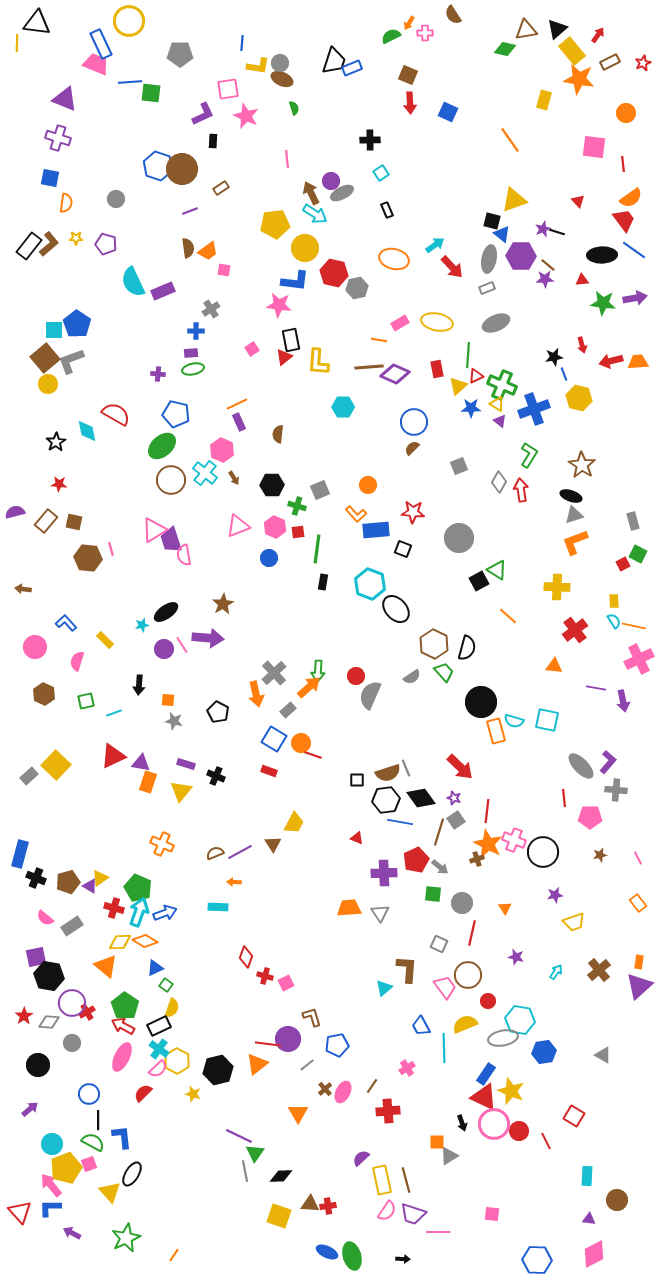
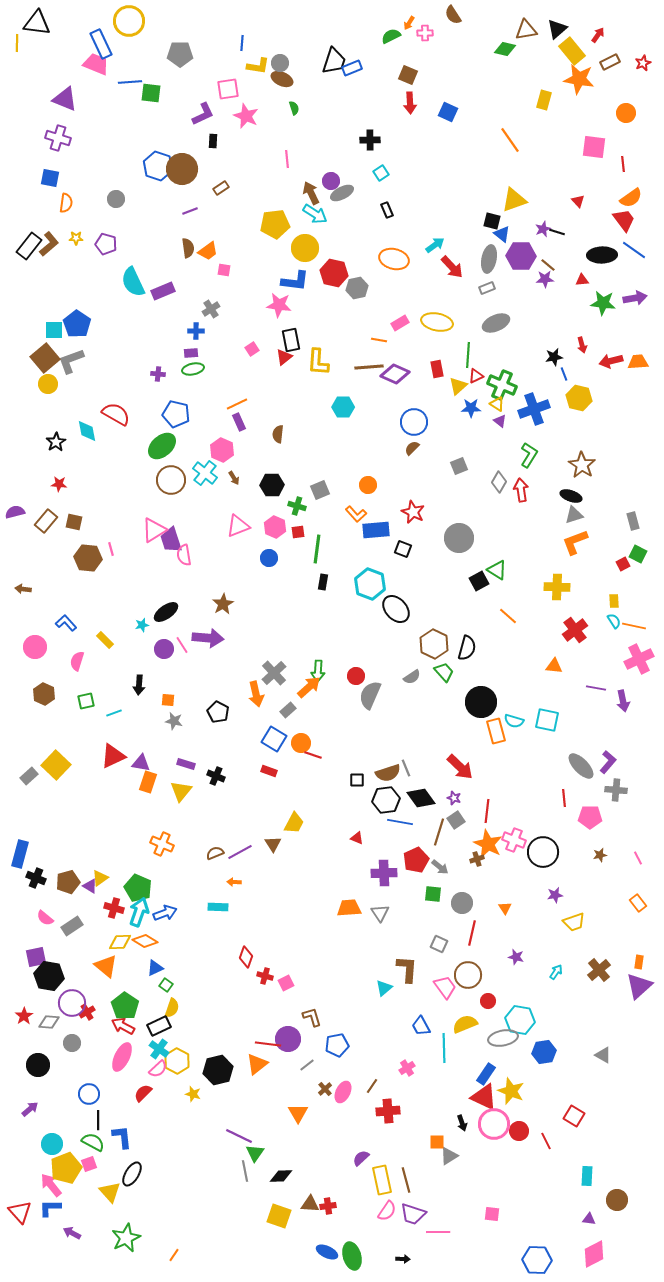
red star at (413, 512): rotated 20 degrees clockwise
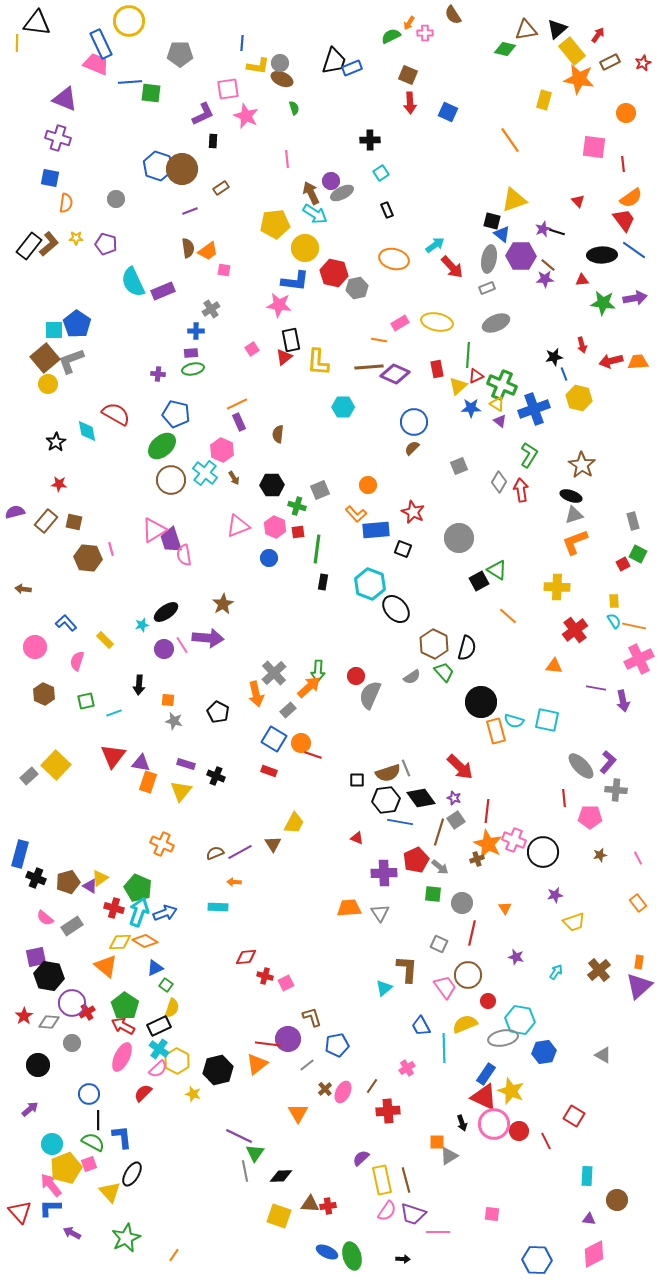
red triangle at (113, 756): rotated 28 degrees counterclockwise
red diamond at (246, 957): rotated 65 degrees clockwise
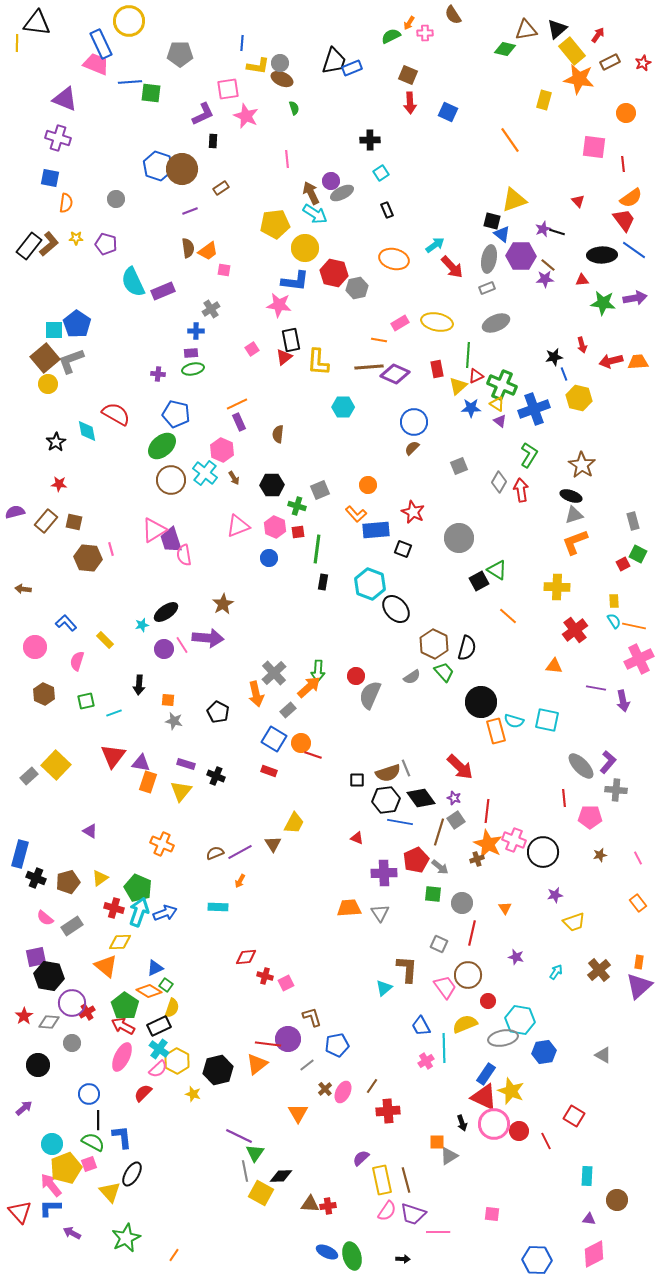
orange arrow at (234, 882): moved 6 px right, 1 px up; rotated 64 degrees counterclockwise
purple triangle at (90, 886): moved 55 px up
orange diamond at (145, 941): moved 4 px right, 50 px down
pink cross at (407, 1068): moved 19 px right, 7 px up
purple arrow at (30, 1109): moved 6 px left, 1 px up
yellow square at (279, 1216): moved 18 px left, 23 px up; rotated 10 degrees clockwise
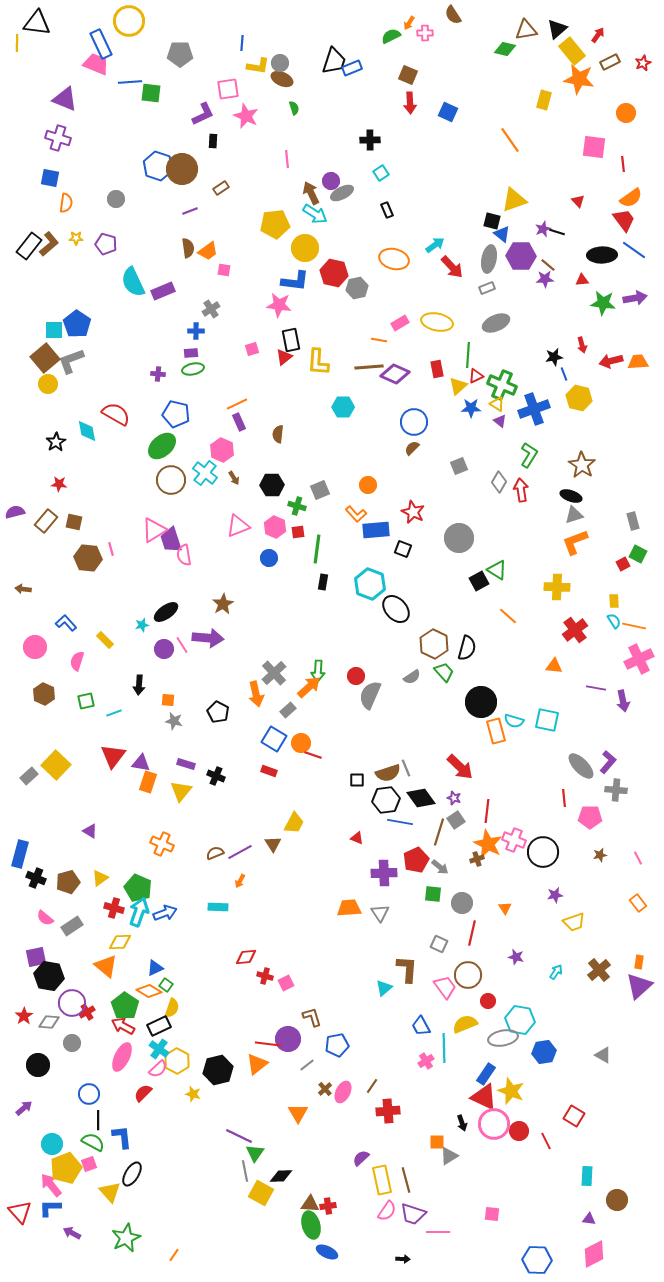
pink square at (252, 349): rotated 16 degrees clockwise
green ellipse at (352, 1256): moved 41 px left, 31 px up
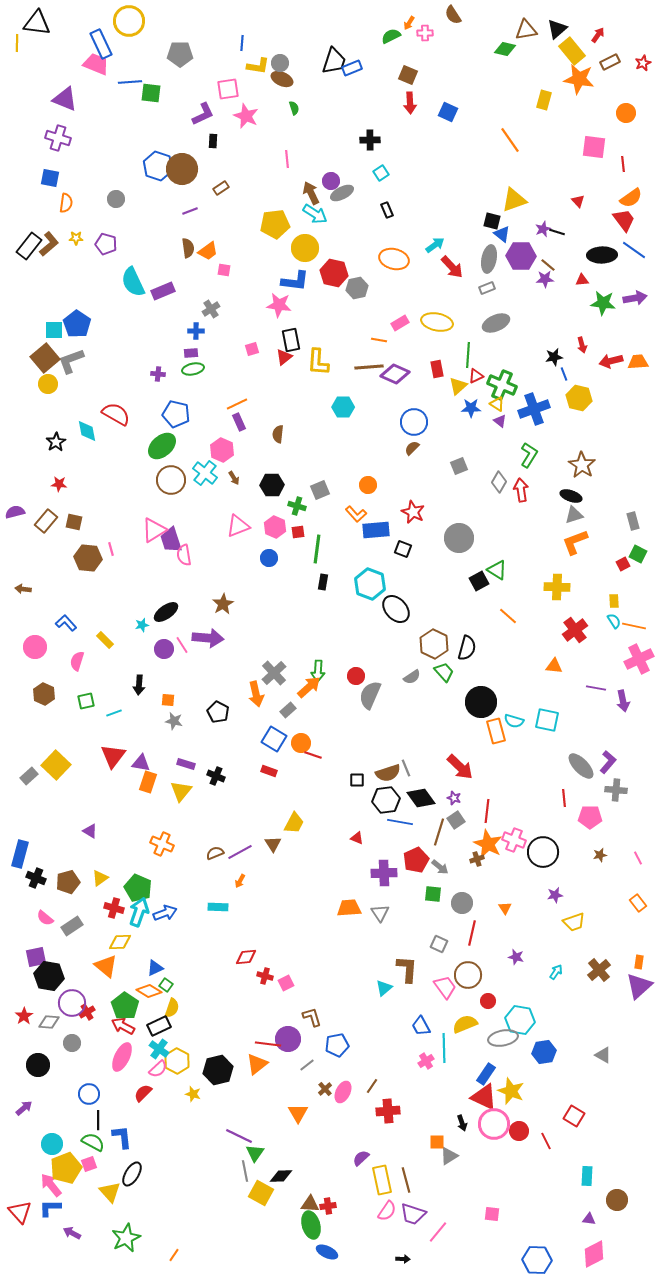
pink line at (438, 1232): rotated 50 degrees counterclockwise
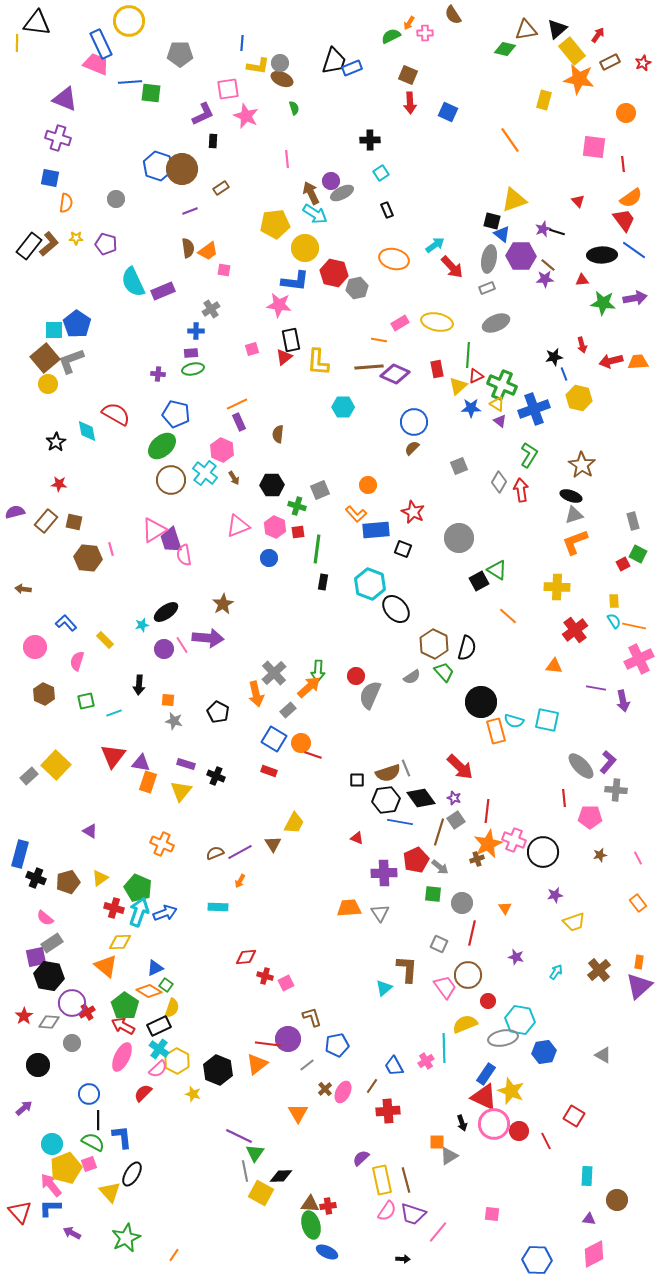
orange star at (488, 844): rotated 20 degrees clockwise
gray rectangle at (72, 926): moved 20 px left, 17 px down
blue trapezoid at (421, 1026): moved 27 px left, 40 px down
black hexagon at (218, 1070): rotated 24 degrees counterclockwise
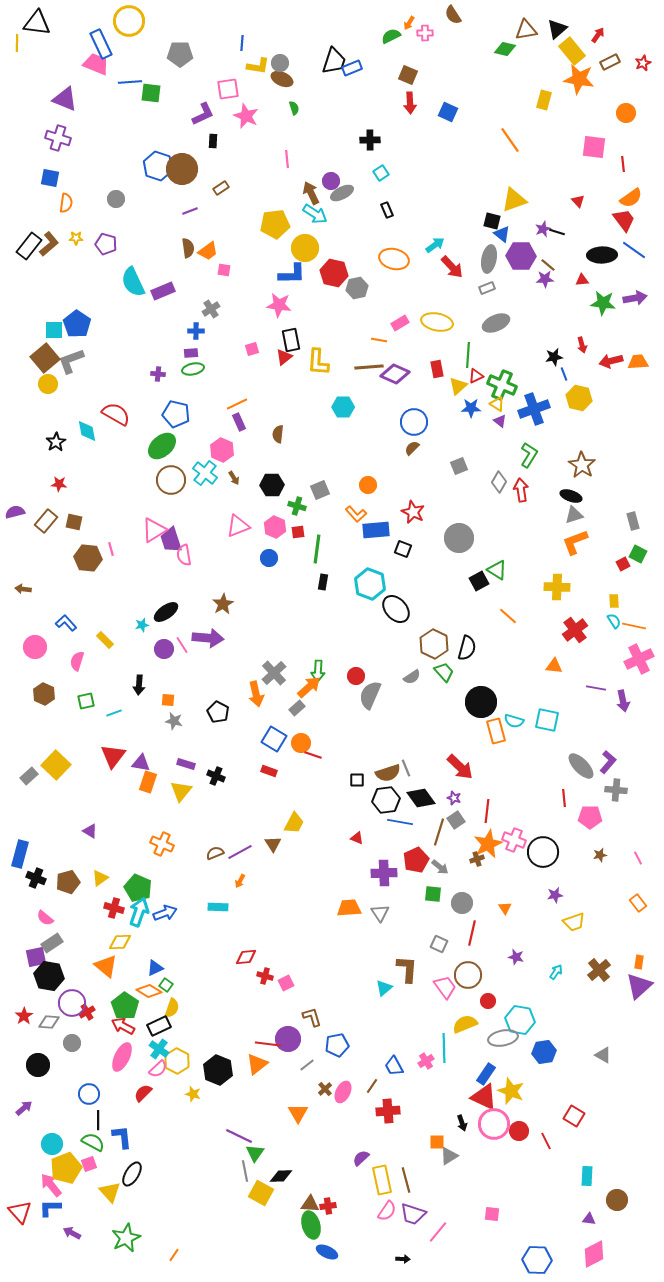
blue L-shape at (295, 281): moved 3 px left, 7 px up; rotated 8 degrees counterclockwise
gray rectangle at (288, 710): moved 9 px right, 2 px up
